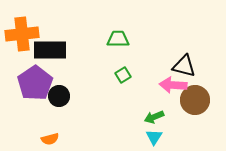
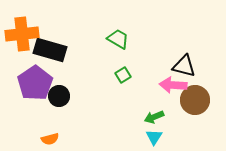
green trapezoid: rotated 30 degrees clockwise
black rectangle: rotated 16 degrees clockwise
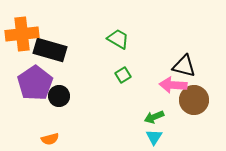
brown circle: moved 1 px left
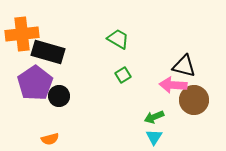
black rectangle: moved 2 px left, 2 px down
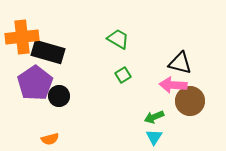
orange cross: moved 3 px down
black triangle: moved 4 px left, 3 px up
brown circle: moved 4 px left, 1 px down
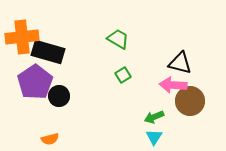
purple pentagon: moved 1 px up
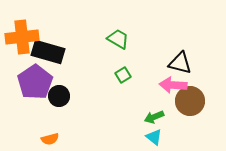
cyan triangle: rotated 24 degrees counterclockwise
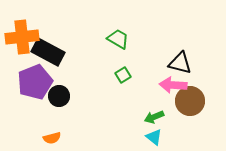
black rectangle: rotated 12 degrees clockwise
purple pentagon: rotated 12 degrees clockwise
orange semicircle: moved 2 px right, 1 px up
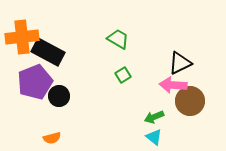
black triangle: rotated 40 degrees counterclockwise
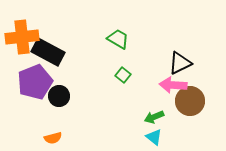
green square: rotated 21 degrees counterclockwise
orange semicircle: moved 1 px right
